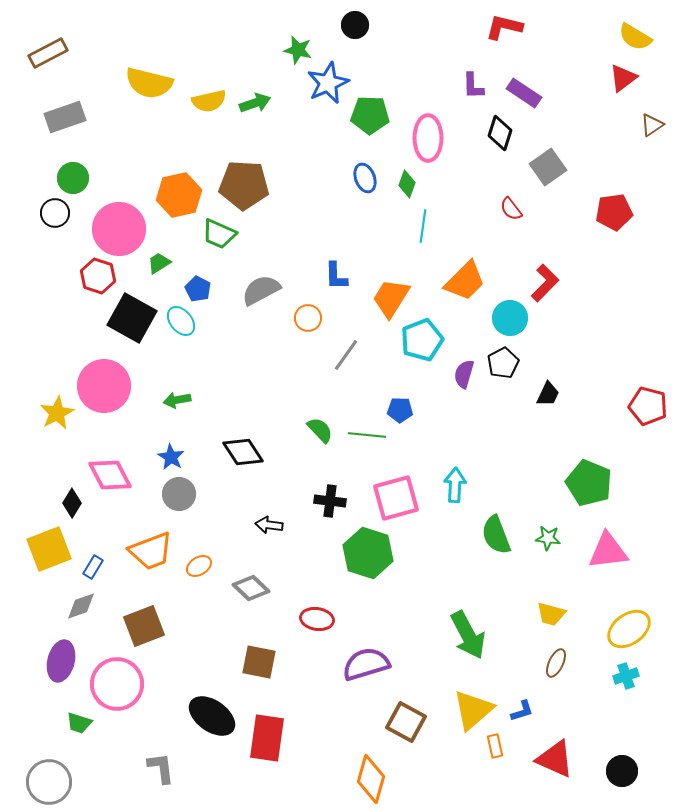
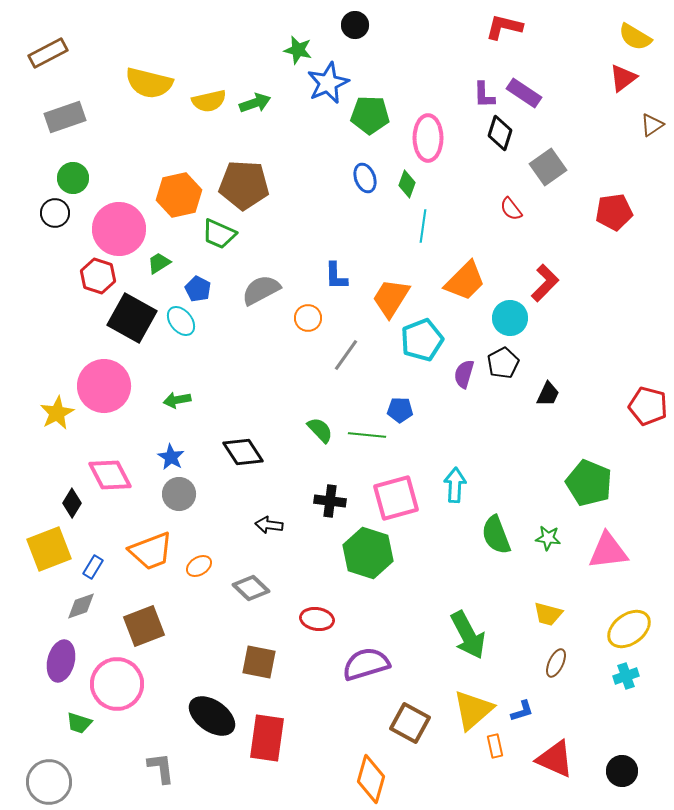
purple L-shape at (473, 86): moved 11 px right, 9 px down
yellow trapezoid at (551, 614): moved 3 px left
brown square at (406, 722): moved 4 px right, 1 px down
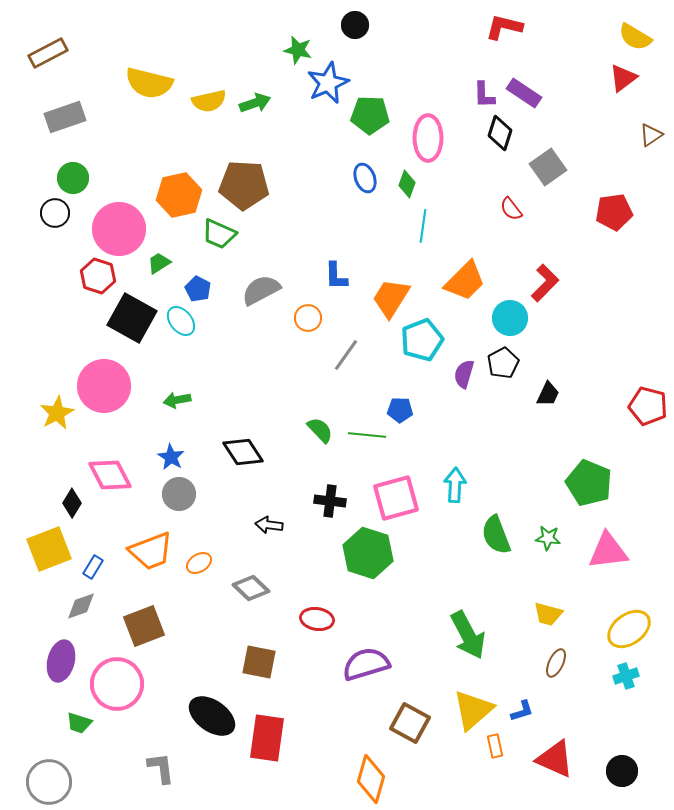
brown triangle at (652, 125): moved 1 px left, 10 px down
orange ellipse at (199, 566): moved 3 px up
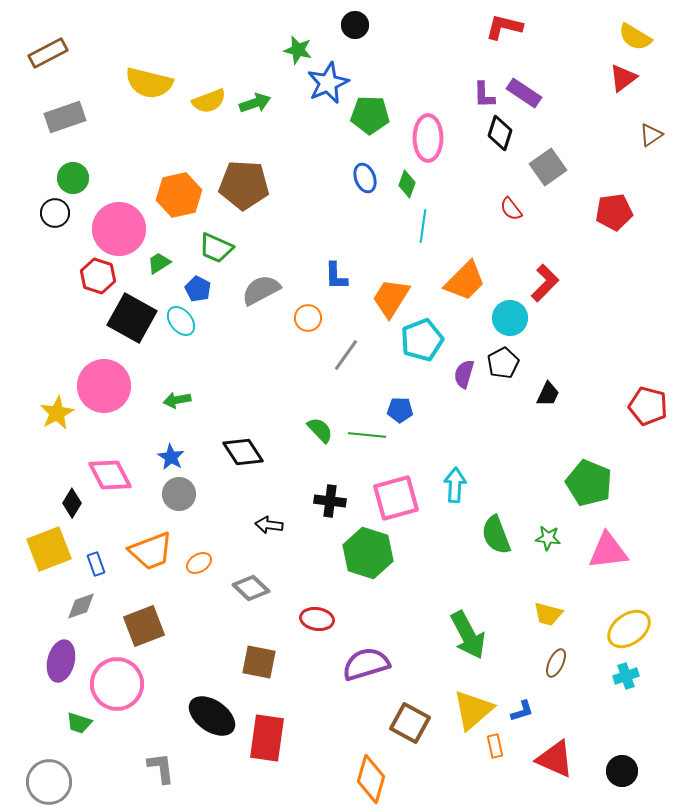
yellow semicircle at (209, 101): rotated 8 degrees counterclockwise
green trapezoid at (219, 234): moved 3 px left, 14 px down
blue rectangle at (93, 567): moved 3 px right, 3 px up; rotated 50 degrees counterclockwise
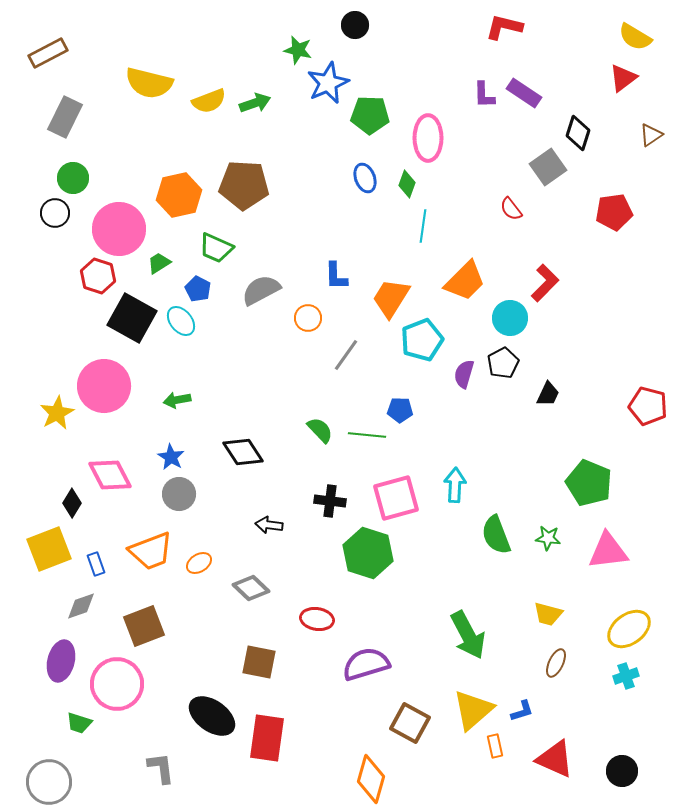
gray rectangle at (65, 117): rotated 45 degrees counterclockwise
black diamond at (500, 133): moved 78 px right
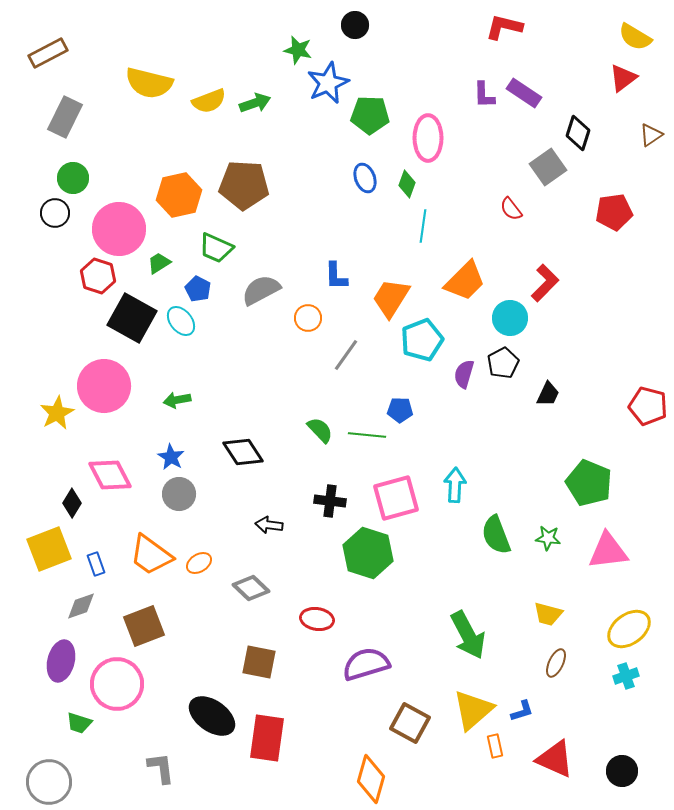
orange trapezoid at (151, 551): moved 4 px down; rotated 57 degrees clockwise
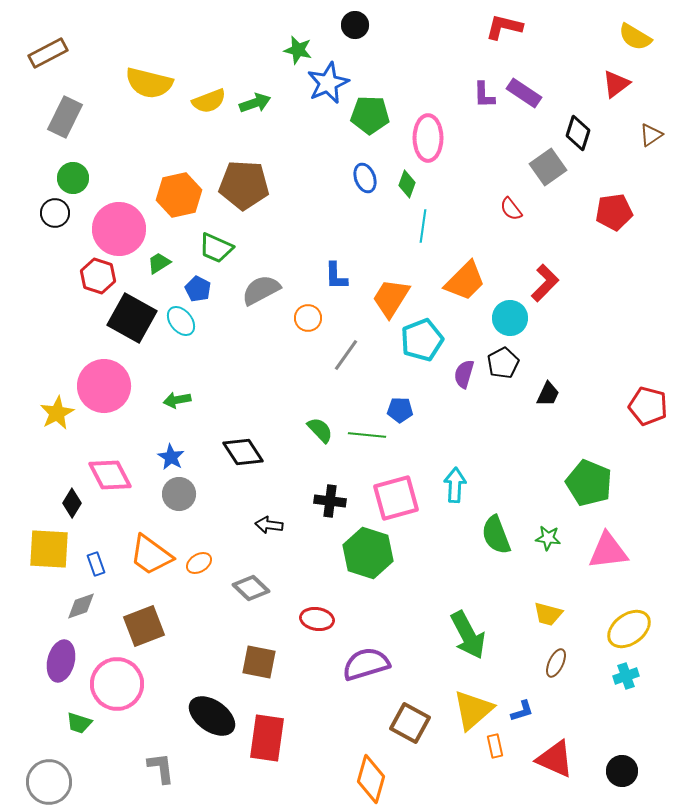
red triangle at (623, 78): moved 7 px left, 6 px down
yellow square at (49, 549): rotated 24 degrees clockwise
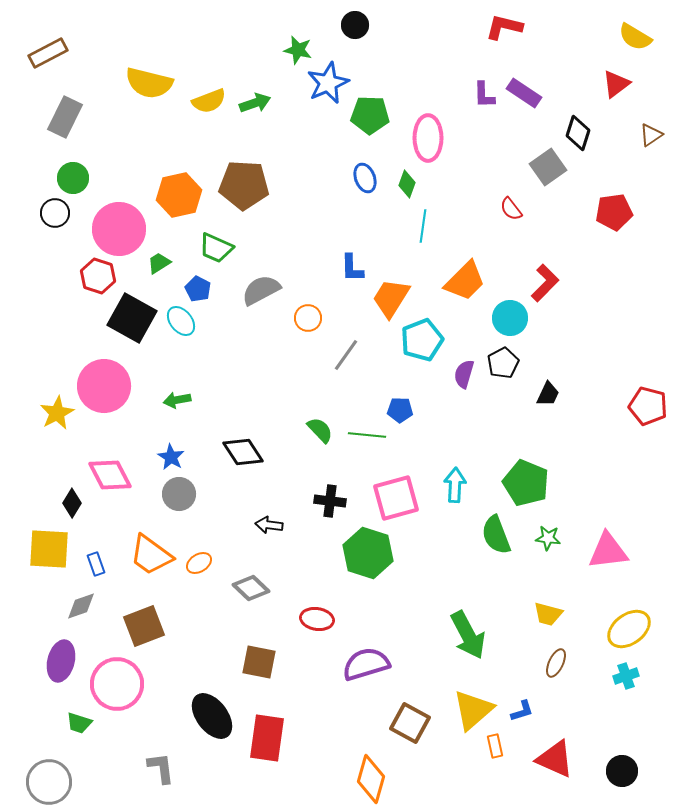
blue L-shape at (336, 276): moved 16 px right, 8 px up
green pentagon at (589, 483): moved 63 px left
black ellipse at (212, 716): rotated 18 degrees clockwise
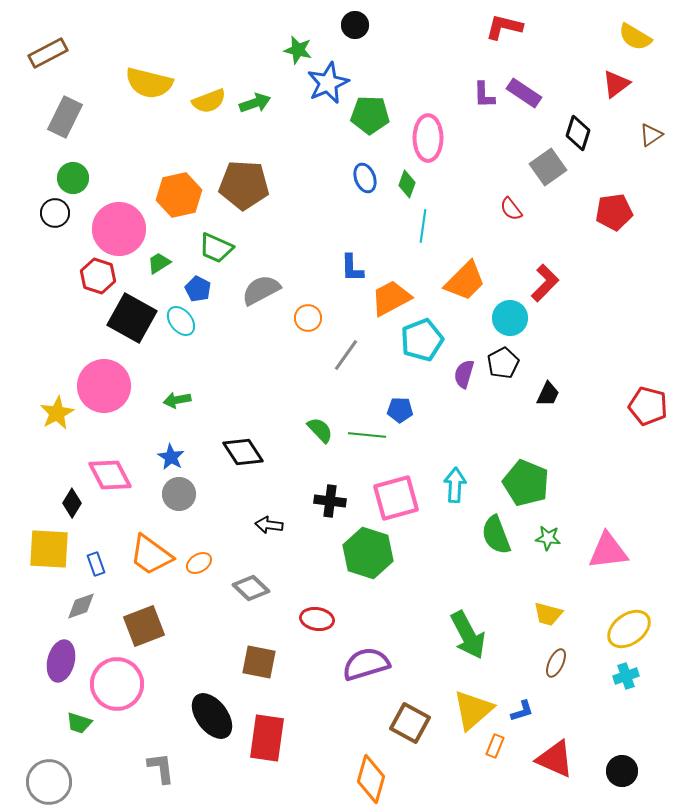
orange trapezoid at (391, 298): rotated 30 degrees clockwise
orange rectangle at (495, 746): rotated 35 degrees clockwise
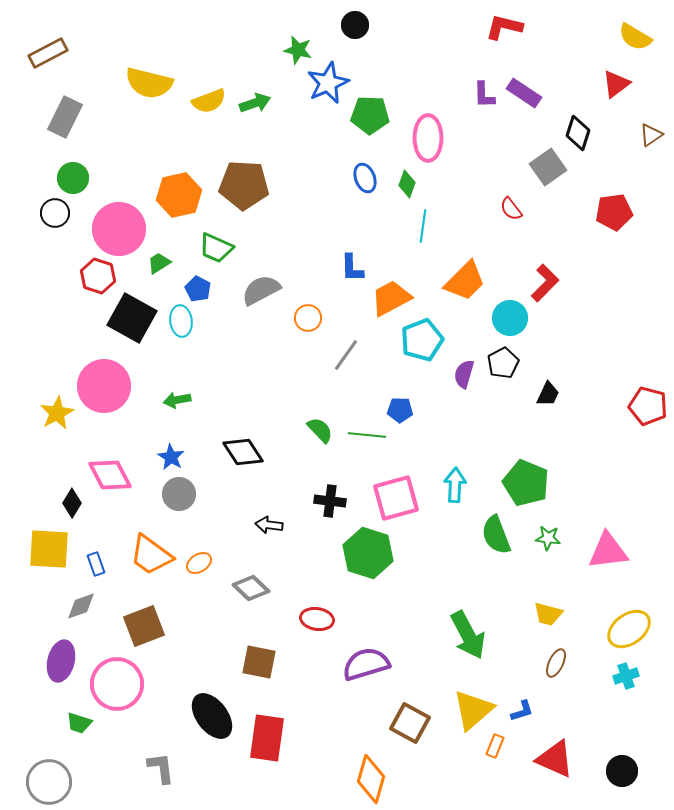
cyan ellipse at (181, 321): rotated 32 degrees clockwise
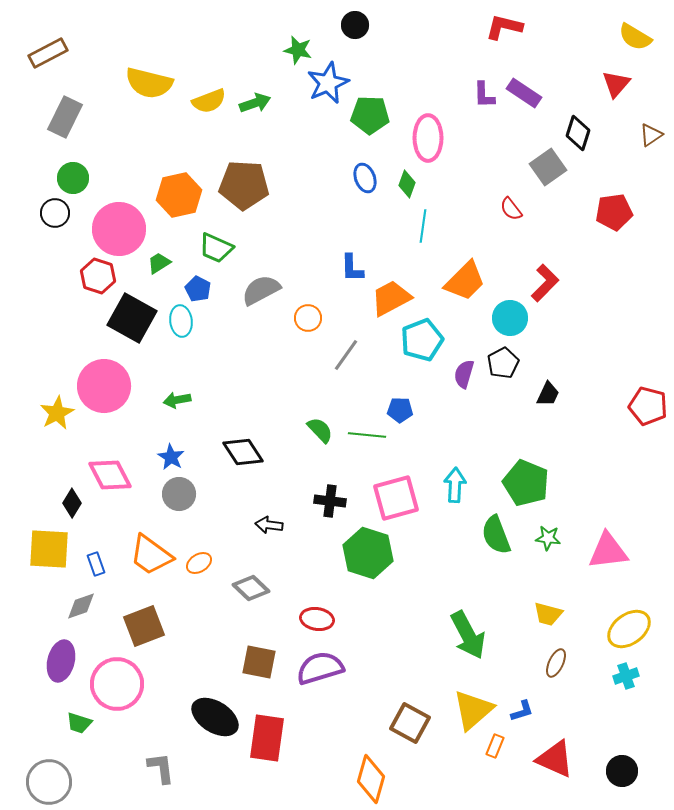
red triangle at (616, 84): rotated 12 degrees counterclockwise
purple semicircle at (366, 664): moved 46 px left, 4 px down
black ellipse at (212, 716): moved 3 px right, 1 px down; rotated 21 degrees counterclockwise
